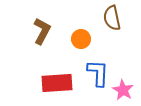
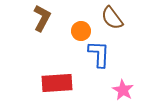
brown semicircle: rotated 25 degrees counterclockwise
brown L-shape: moved 13 px up
orange circle: moved 8 px up
blue L-shape: moved 1 px right, 19 px up
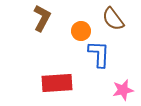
brown semicircle: moved 1 px right, 1 px down
pink star: rotated 30 degrees clockwise
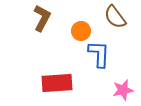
brown semicircle: moved 2 px right, 2 px up
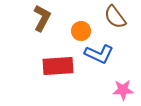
blue L-shape: rotated 112 degrees clockwise
red rectangle: moved 1 px right, 17 px up
pink star: rotated 10 degrees clockwise
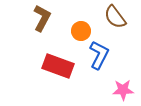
blue L-shape: moved 1 px down; rotated 88 degrees counterclockwise
red rectangle: rotated 24 degrees clockwise
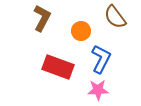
blue L-shape: moved 2 px right, 4 px down
red rectangle: moved 1 px down
pink star: moved 25 px left
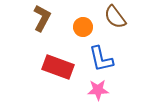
orange circle: moved 2 px right, 4 px up
blue L-shape: rotated 140 degrees clockwise
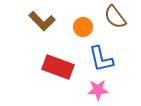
brown L-shape: moved 3 px down; rotated 108 degrees clockwise
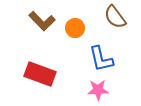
orange circle: moved 8 px left, 1 px down
red rectangle: moved 18 px left, 7 px down
